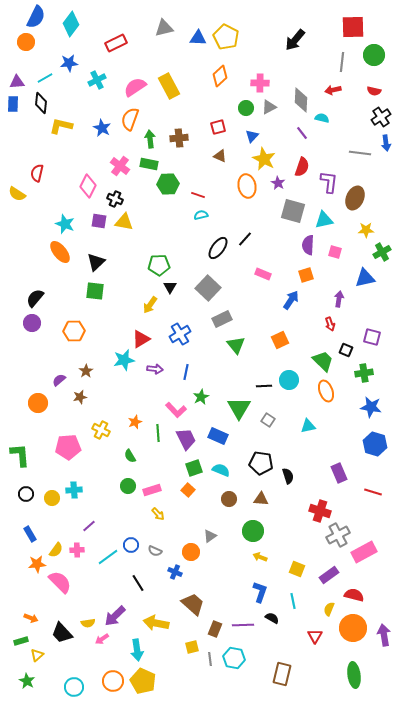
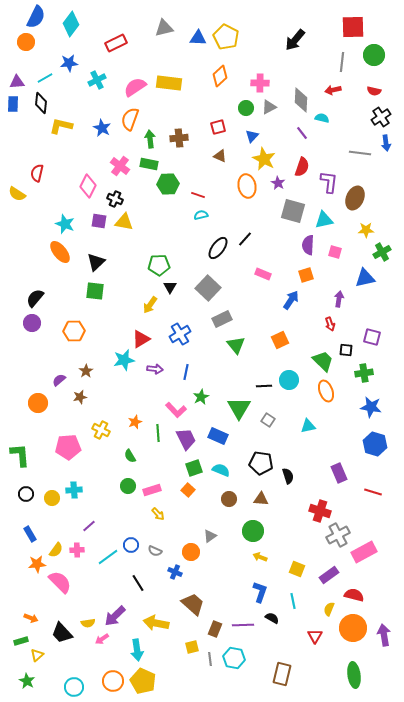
yellow rectangle at (169, 86): moved 3 px up; rotated 55 degrees counterclockwise
black square at (346, 350): rotated 16 degrees counterclockwise
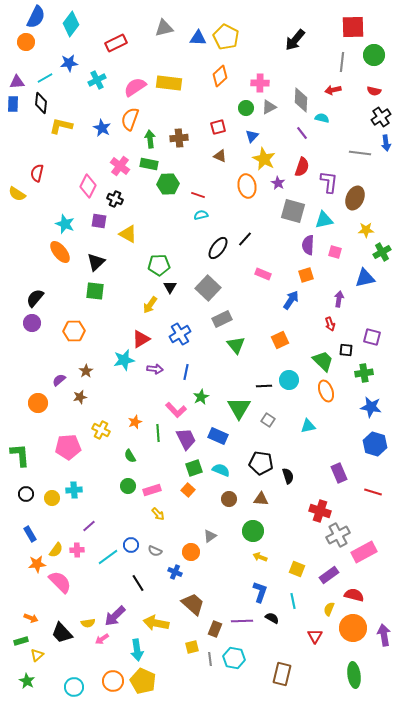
yellow triangle at (124, 222): moved 4 px right, 12 px down; rotated 18 degrees clockwise
purple line at (243, 625): moved 1 px left, 4 px up
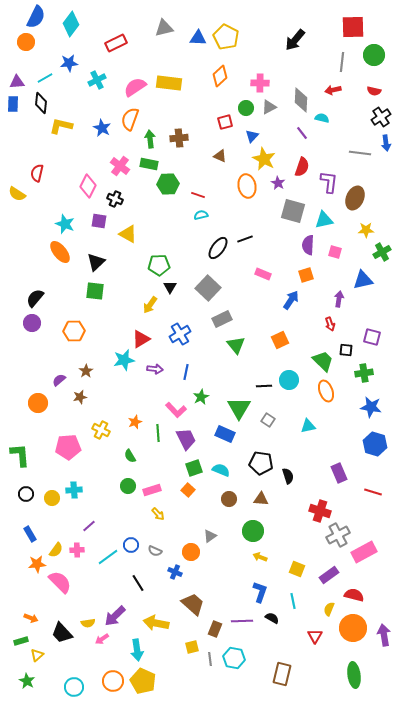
red square at (218, 127): moved 7 px right, 5 px up
black line at (245, 239): rotated 28 degrees clockwise
blue triangle at (365, 278): moved 2 px left, 2 px down
blue rectangle at (218, 436): moved 7 px right, 2 px up
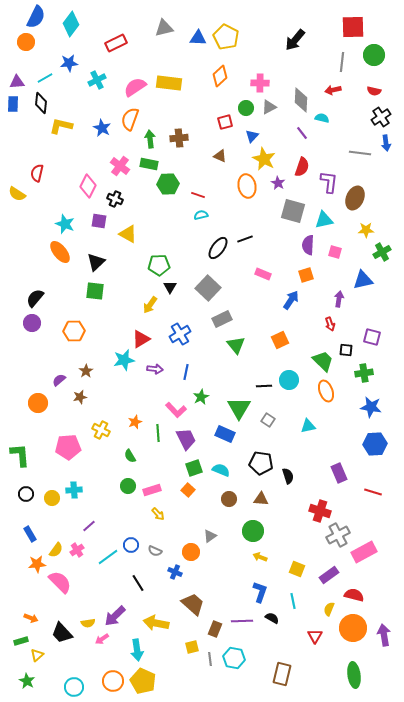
blue hexagon at (375, 444): rotated 20 degrees counterclockwise
pink cross at (77, 550): rotated 32 degrees counterclockwise
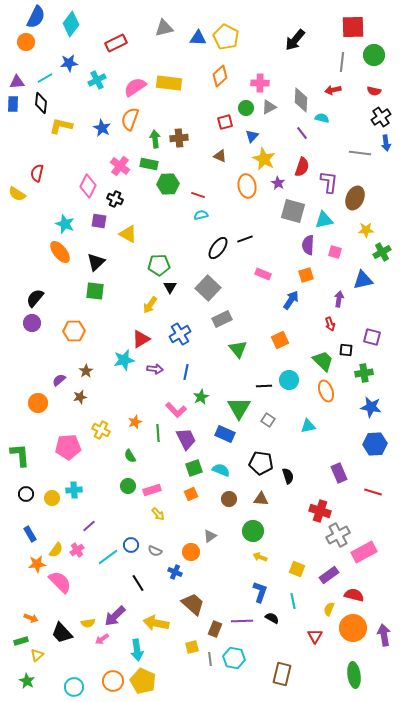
green arrow at (150, 139): moved 5 px right
green triangle at (236, 345): moved 2 px right, 4 px down
orange square at (188, 490): moved 3 px right, 4 px down; rotated 24 degrees clockwise
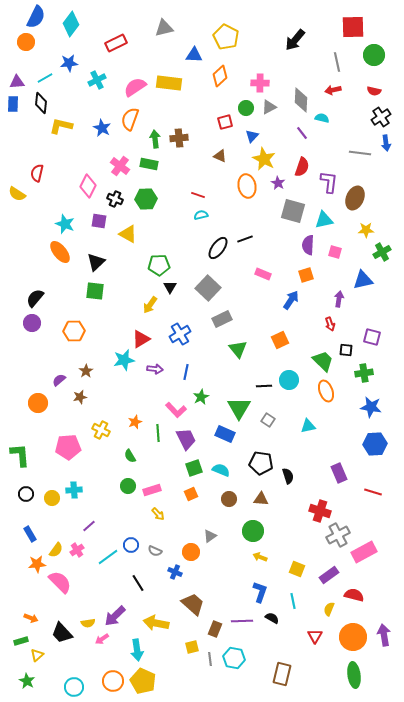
blue triangle at (198, 38): moved 4 px left, 17 px down
gray line at (342, 62): moved 5 px left; rotated 18 degrees counterclockwise
green hexagon at (168, 184): moved 22 px left, 15 px down
orange circle at (353, 628): moved 9 px down
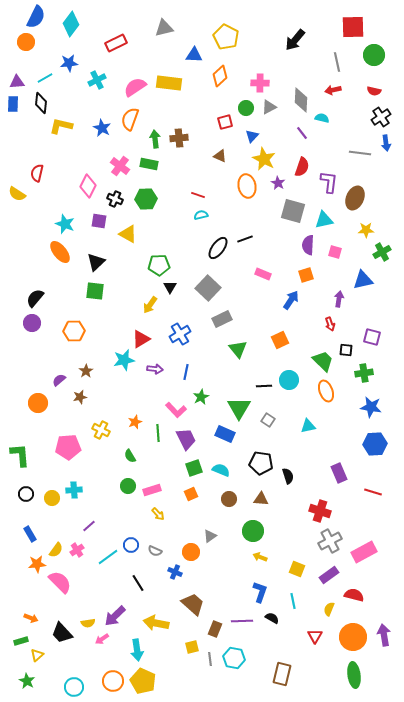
gray cross at (338, 535): moved 8 px left, 6 px down
